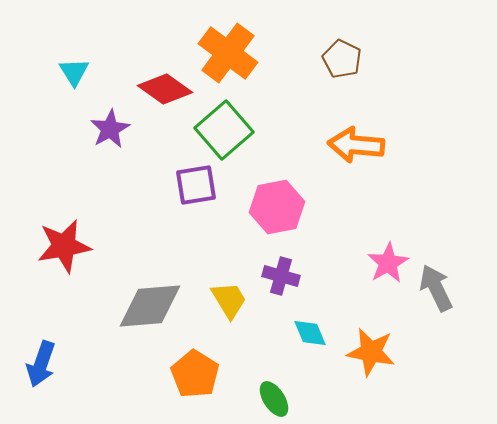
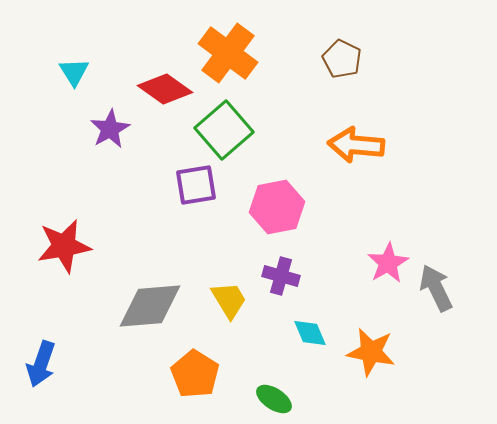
green ellipse: rotated 24 degrees counterclockwise
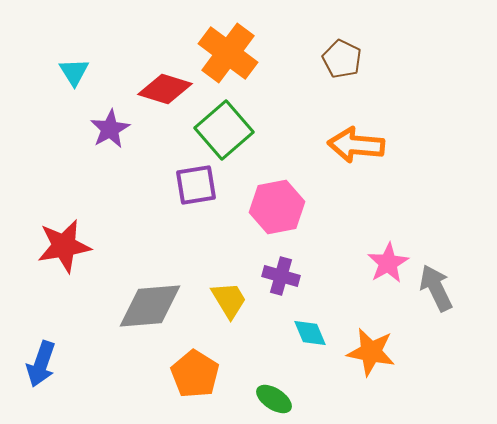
red diamond: rotated 18 degrees counterclockwise
